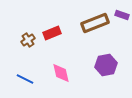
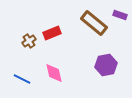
purple rectangle: moved 2 px left
brown rectangle: moved 1 px left; rotated 60 degrees clockwise
brown cross: moved 1 px right, 1 px down
pink diamond: moved 7 px left
blue line: moved 3 px left
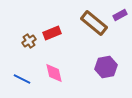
purple rectangle: rotated 48 degrees counterclockwise
purple hexagon: moved 2 px down
